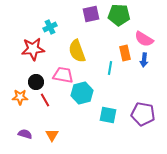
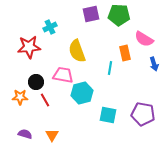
red star: moved 4 px left, 2 px up
blue arrow: moved 10 px right, 4 px down; rotated 24 degrees counterclockwise
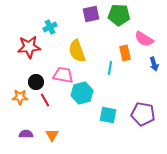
purple semicircle: moved 1 px right; rotated 16 degrees counterclockwise
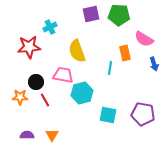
purple semicircle: moved 1 px right, 1 px down
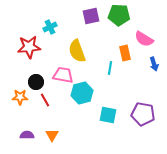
purple square: moved 2 px down
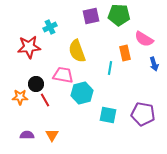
black circle: moved 2 px down
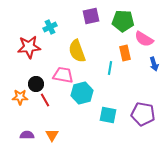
green pentagon: moved 4 px right, 6 px down
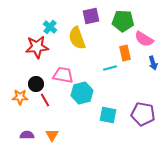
cyan cross: rotated 24 degrees counterclockwise
red star: moved 8 px right
yellow semicircle: moved 13 px up
blue arrow: moved 1 px left, 1 px up
cyan line: rotated 64 degrees clockwise
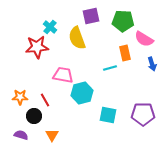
blue arrow: moved 1 px left, 1 px down
black circle: moved 2 px left, 32 px down
purple pentagon: rotated 10 degrees counterclockwise
purple semicircle: moved 6 px left; rotated 16 degrees clockwise
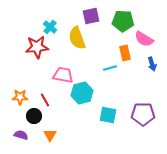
orange triangle: moved 2 px left
